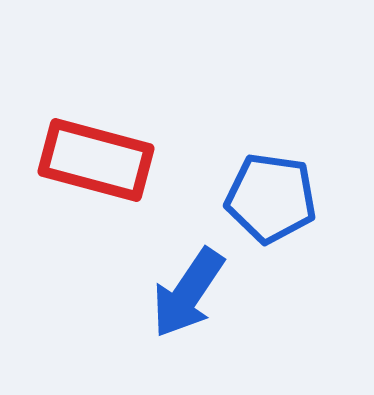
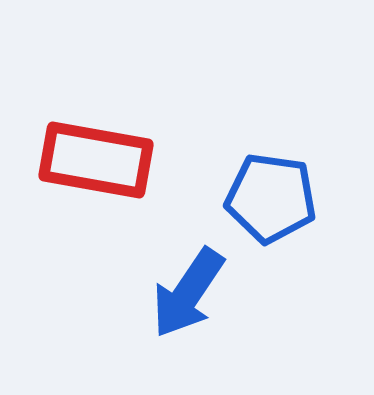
red rectangle: rotated 5 degrees counterclockwise
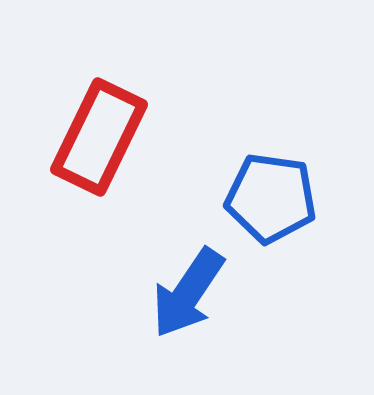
red rectangle: moved 3 px right, 23 px up; rotated 74 degrees counterclockwise
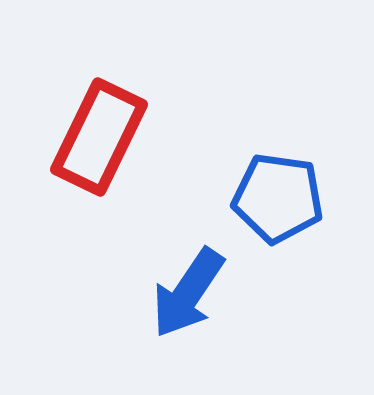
blue pentagon: moved 7 px right
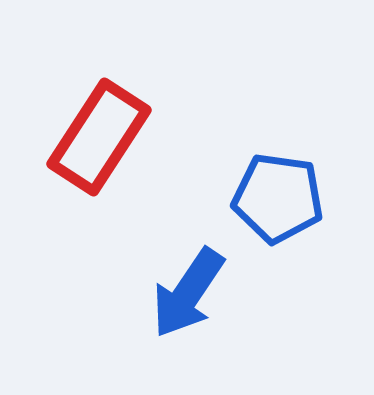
red rectangle: rotated 7 degrees clockwise
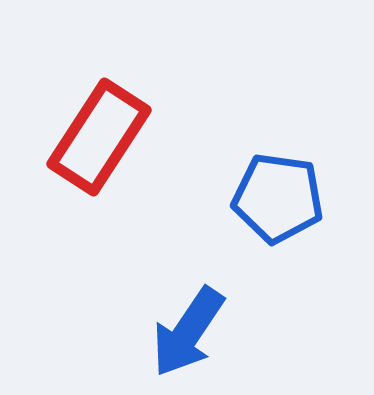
blue arrow: moved 39 px down
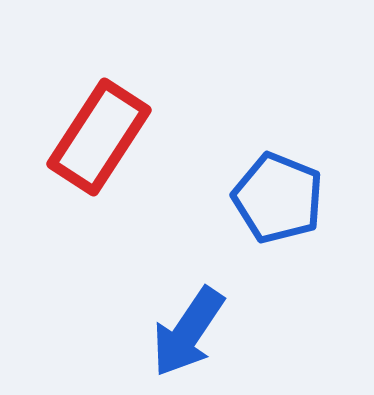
blue pentagon: rotated 14 degrees clockwise
